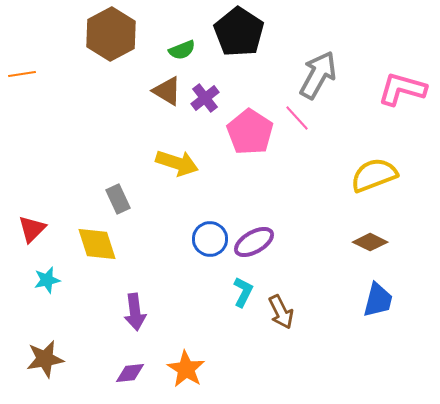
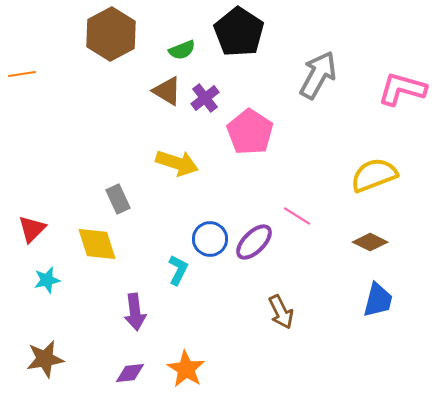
pink line: moved 98 px down; rotated 16 degrees counterclockwise
purple ellipse: rotated 15 degrees counterclockwise
cyan L-shape: moved 65 px left, 22 px up
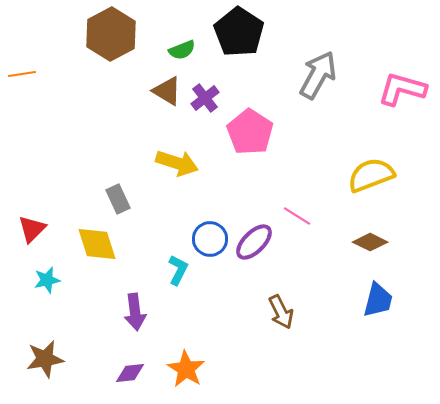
yellow semicircle: moved 3 px left
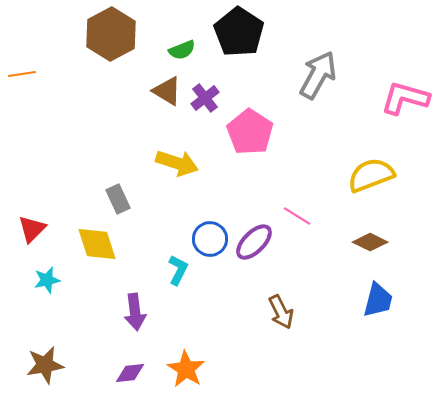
pink L-shape: moved 3 px right, 9 px down
brown star: moved 6 px down
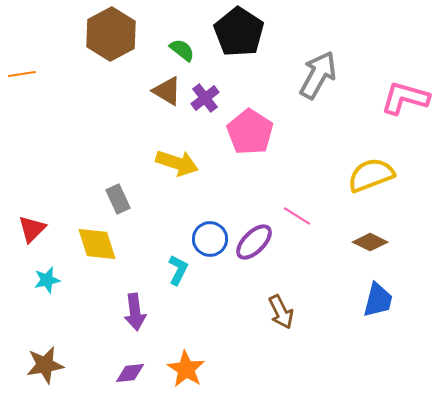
green semicircle: rotated 120 degrees counterclockwise
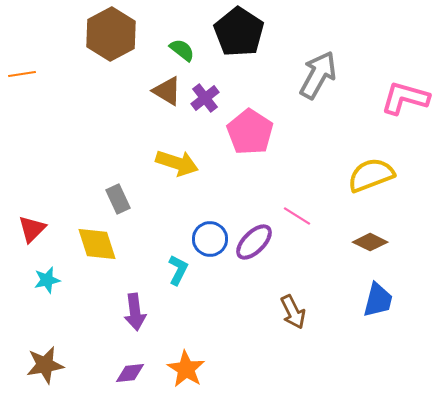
brown arrow: moved 12 px right
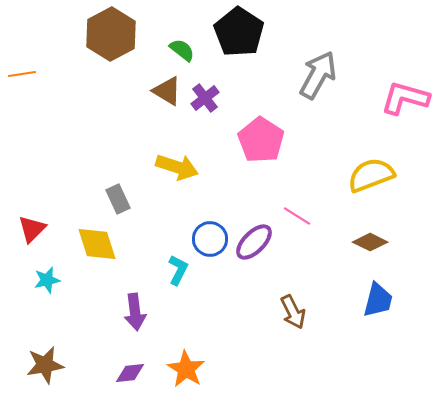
pink pentagon: moved 11 px right, 8 px down
yellow arrow: moved 4 px down
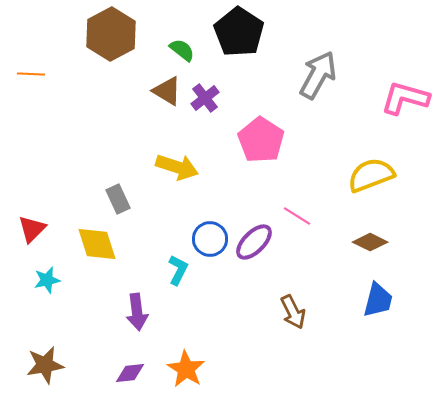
orange line: moved 9 px right; rotated 12 degrees clockwise
purple arrow: moved 2 px right
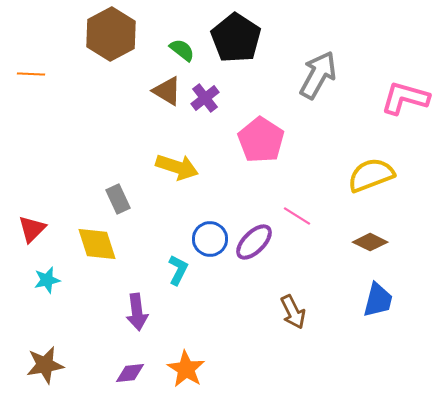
black pentagon: moved 3 px left, 6 px down
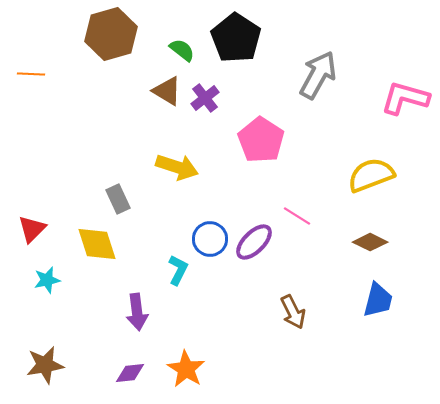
brown hexagon: rotated 12 degrees clockwise
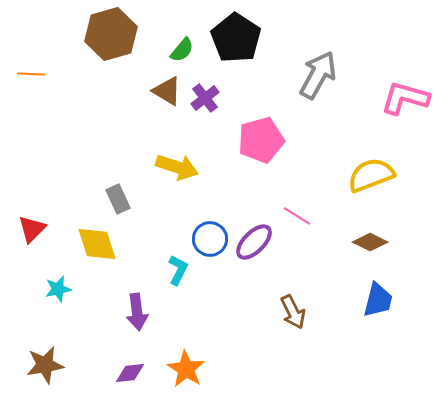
green semicircle: rotated 92 degrees clockwise
pink pentagon: rotated 24 degrees clockwise
cyan star: moved 11 px right, 9 px down
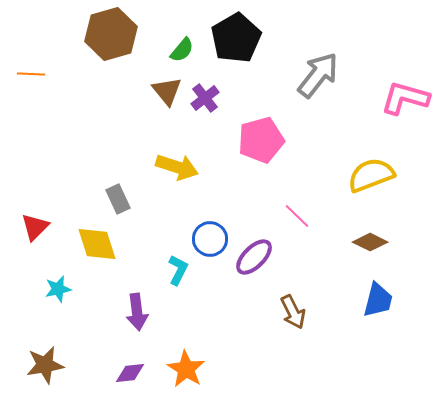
black pentagon: rotated 9 degrees clockwise
gray arrow: rotated 9 degrees clockwise
brown triangle: rotated 20 degrees clockwise
pink line: rotated 12 degrees clockwise
red triangle: moved 3 px right, 2 px up
purple ellipse: moved 15 px down
